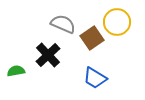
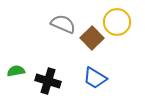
brown square: rotated 10 degrees counterclockwise
black cross: moved 26 px down; rotated 30 degrees counterclockwise
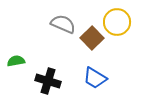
green semicircle: moved 10 px up
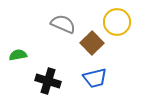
brown square: moved 5 px down
green semicircle: moved 2 px right, 6 px up
blue trapezoid: rotated 45 degrees counterclockwise
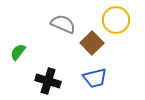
yellow circle: moved 1 px left, 2 px up
green semicircle: moved 3 px up; rotated 42 degrees counterclockwise
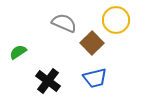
gray semicircle: moved 1 px right, 1 px up
green semicircle: rotated 18 degrees clockwise
black cross: rotated 20 degrees clockwise
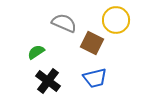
brown square: rotated 20 degrees counterclockwise
green semicircle: moved 18 px right
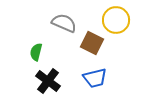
green semicircle: rotated 42 degrees counterclockwise
